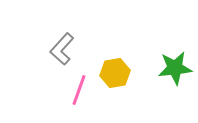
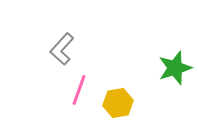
green star: rotated 12 degrees counterclockwise
yellow hexagon: moved 3 px right, 30 px down
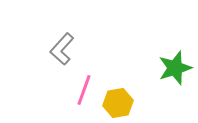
pink line: moved 5 px right
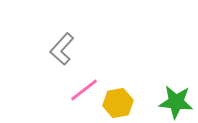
green star: moved 1 px right, 34 px down; rotated 24 degrees clockwise
pink line: rotated 32 degrees clockwise
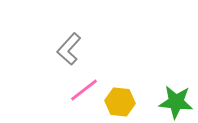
gray L-shape: moved 7 px right
yellow hexagon: moved 2 px right, 1 px up; rotated 16 degrees clockwise
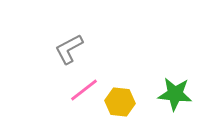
gray L-shape: rotated 20 degrees clockwise
green star: moved 1 px left, 8 px up
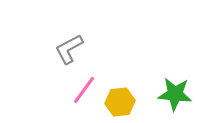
pink line: rotated 16 degrees counterclockwise
yellow hexagon: rotated 12 degrees counterclockwise
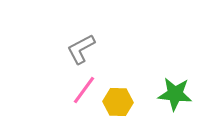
gray L-shape: moved 12 px right
yellow hexagon: moved 2 px left; rotated 8 degrees clockwise
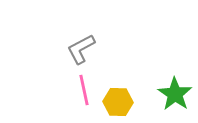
pink line: rotated 48 degrees counterclockwise
green star: rotated 28 degrees clockwise
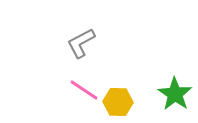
gray L-shape: moved 6 px up
pink line: rotated 44 degrees counterclockwise
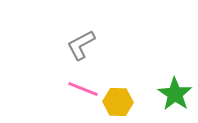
gray L-shape: moved 2 px down
pink line: moved 1 px left, 1 px up; rotated 12 degrees counterclockwise
